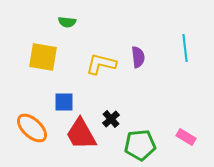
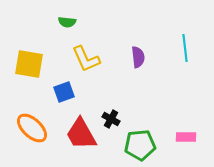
yellow square: moved 14 px left, 7 px down
yellow L-shape: moved 15 px left, 5 px up; rotated 128 degrees counterclockwise
blue square: moved 10 px up; rotated 20 degrees counterclockwise
black cross: rotated 18 degrees counterclockwise
pink rectangle: rotated 30 degrees counterclockwise
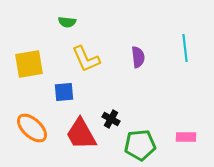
yellow square: rotated 20 degrees counterclockwise
blue square: rotated 15 degrees clockwise
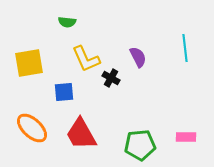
purple semicircle: rotated 20 degrees counterclockwise
yellow square: moved 1 px up
black cross: moved 41 px up
